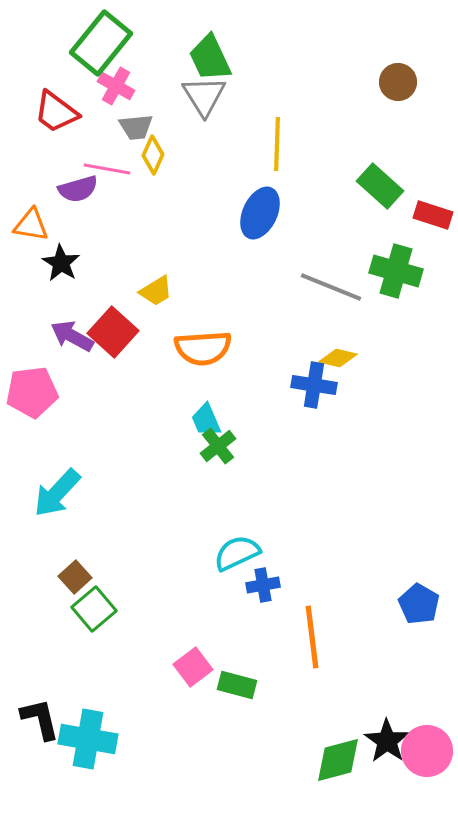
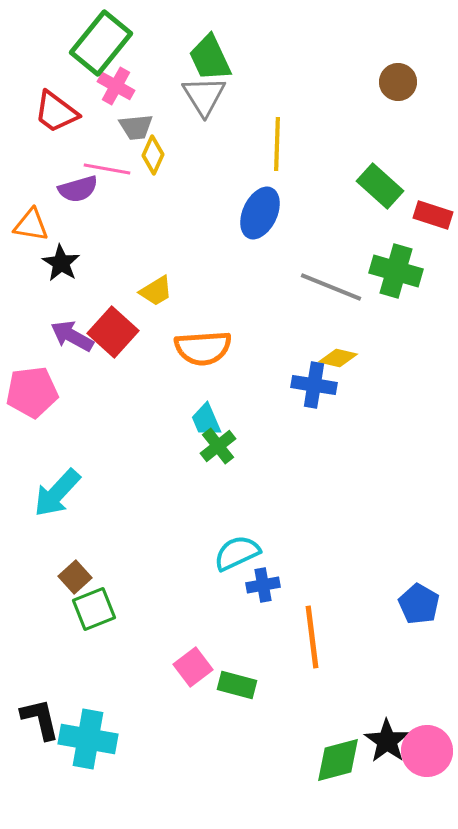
green square at (94, 609): rotated 18 degrees clockwise
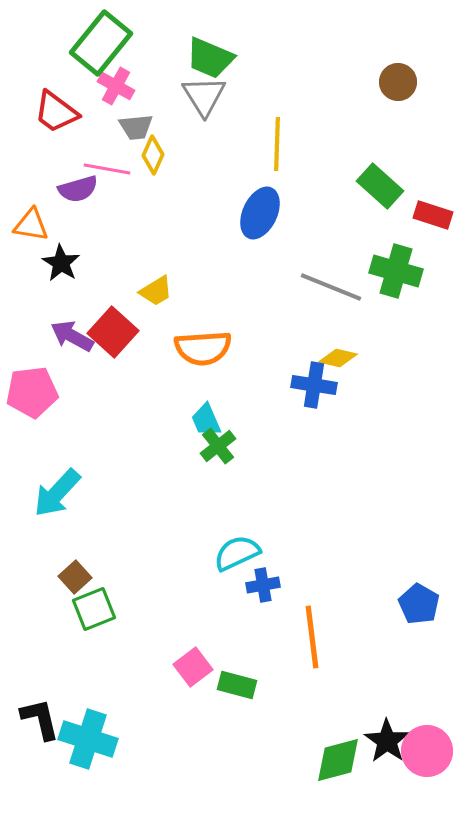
green trapezoid at (210, 58): rotated 42 degrees counterclockwise
cyan cross at (88, 739): rotated 8 degrees clockwise
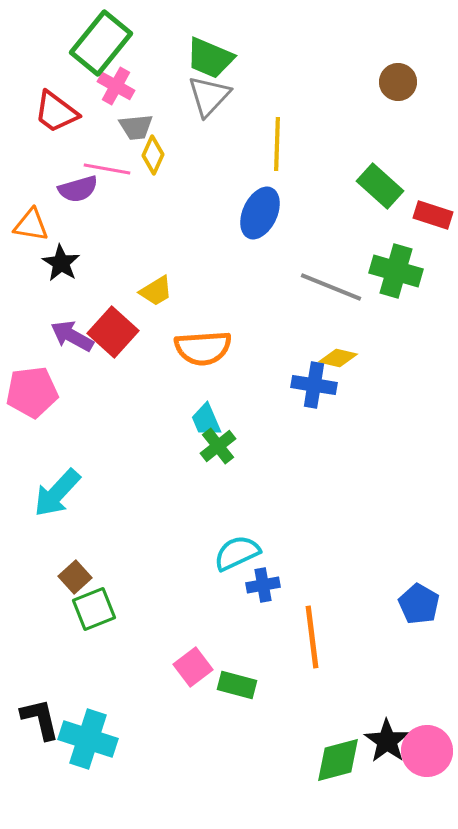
gray triangle at (204, 96): moved 5 px right; rotated 15 degrees clockwise
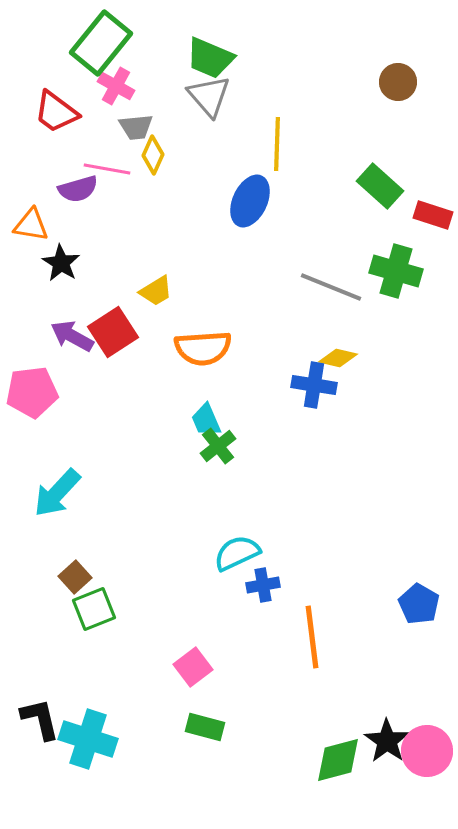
gray triangle at (209, 96): rotated 24 degrees counterclockwise
blue ellipse at (260, 213): moved 10 px left, 12 px up
red square at (113, 332): rotated 15 degrees clockwise
green rectangle at (237, 685): moved 32 px left, 42 px down
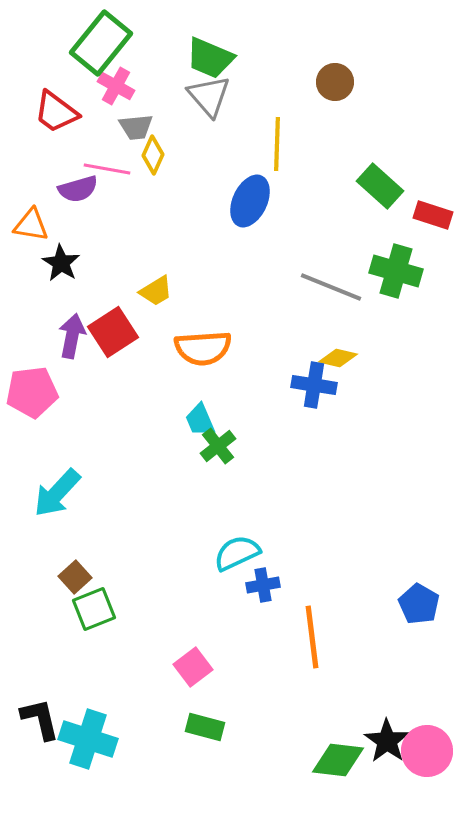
brown circle at (398, 82): moved 63 px left
purple arrow at (72, 336): rotated 72 degrees clockwise
cyan trapezoid at (206, 420): moved 6 px left
green diamond at (338, 760): rotated 22 degrees clockwise
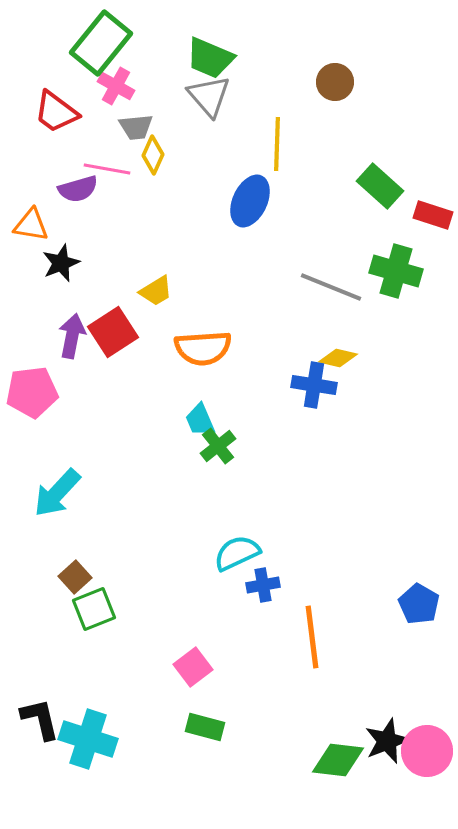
black star at (61, 263): rotated 18 degrees clockwise
black star at (387, 741): rotated 15 degrees clockwise
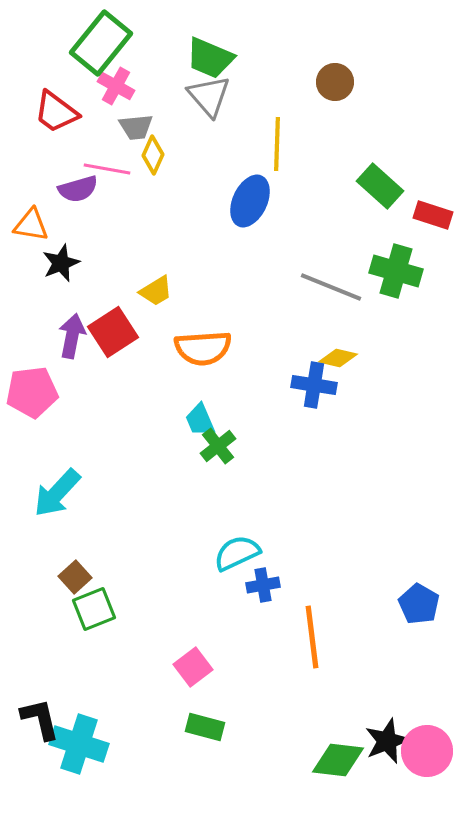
cyan cross at (88, 739): moved 9 px left, 5 px down
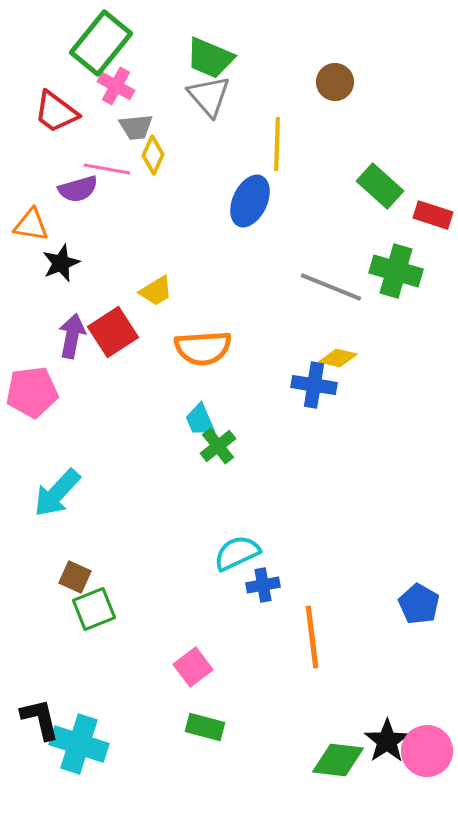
brown square at (75, 577): rotated 24 degrees counterclockwise
black star at (387, 741): rotated 12 degrees counterclockwise
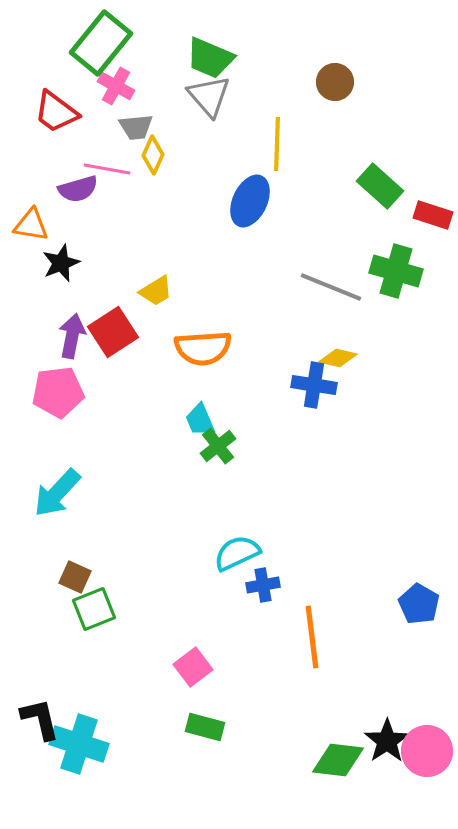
pink pentagon at (32, 392): moved 26 px right
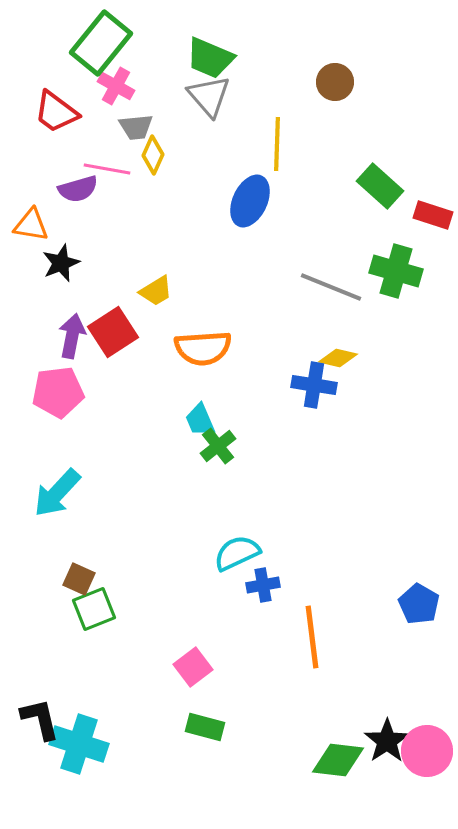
brown square at (75, 577): moved 4 px right, 2 px down
